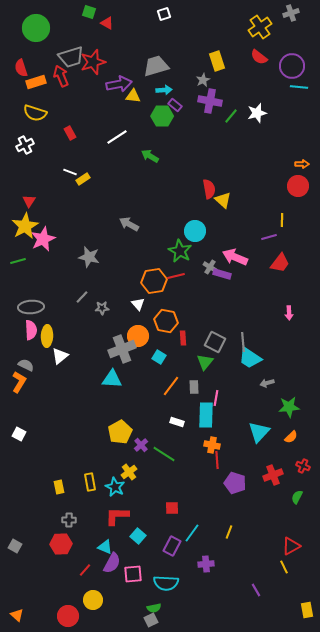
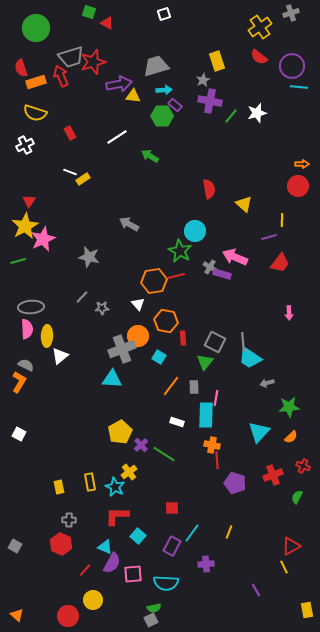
yellow triangle at (223, 200): moved 21 px right, 4 px down
pink semicircle at (31, 330): moved 4 px left, 1 px up
red hexagon at (61, 544): rotated 25 degrees clockwise
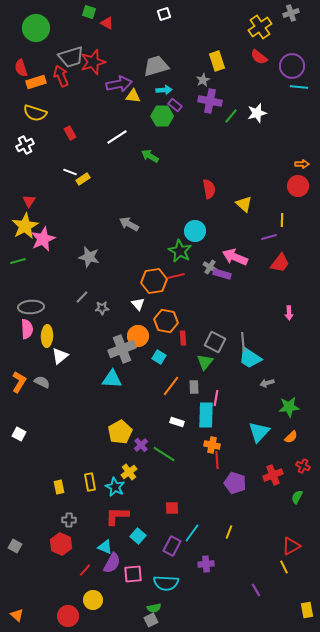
gray semicircle at (26, 365): moved 16 px right, 17 px down
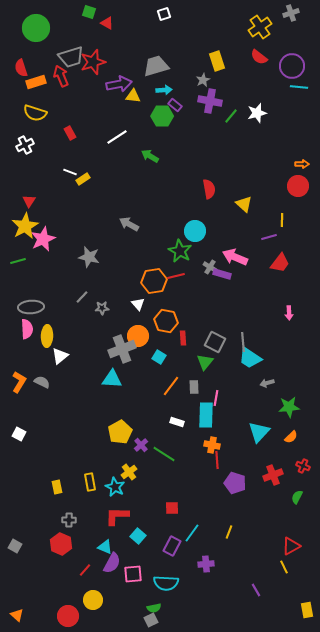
yellow rectangle at (59, 487): moved 2 px left
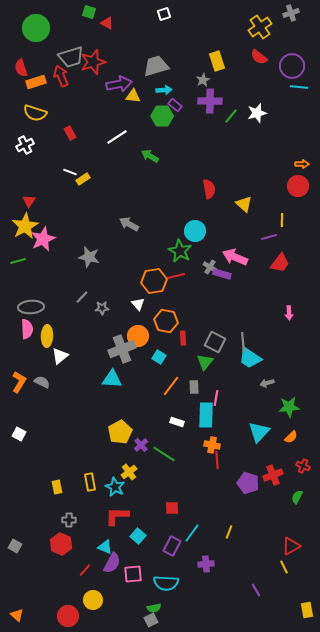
purple cross at (210, 101): rotated 10 degrees counterclockwise
purple pentagon at (235, 483): moved 13 px right
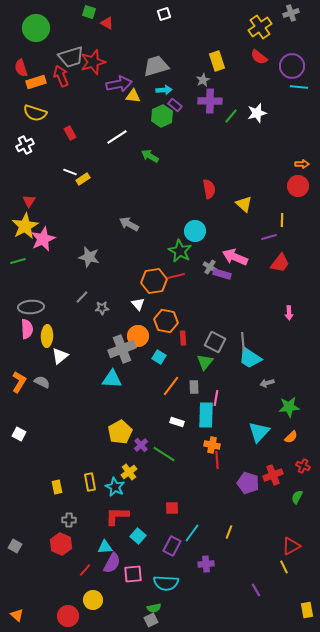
green hexagon at (162, 116): rotated 25 degrees counterclockwise
cyan triangle at (105, 547): rotated 28 degrees counterclockwise
